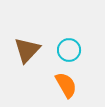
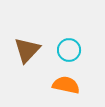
orange semicircle: rotated 48 degrees counterclockwise
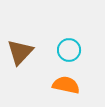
brown triangle: moved 7 px left, 2 px down
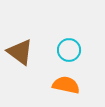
brown triangle: rotated 36 degrees counterclockwise
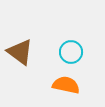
cyan circle: moved 2 px right, 2 px down
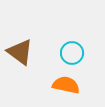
cyan circle: moved 1 px right, 1 px down
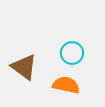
brown triangle: moved 4 px right, 15 px down
